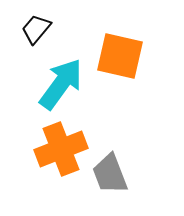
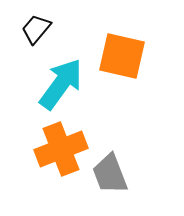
orange square: moved 2 px right
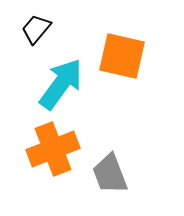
orange cross: moved 8 px left
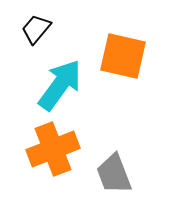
orange square: moved 1 px right
cyan arrow: moved 1 px left, 1 px down
gray trapezoid: moved 4 px right
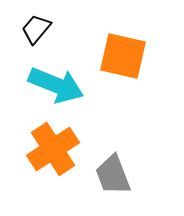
cyan arrow: moved 4 px left; rotated 76 degrees clockwise
orange cross: rotated 12 degrees counterclockwise
gray trapezoid: moved 1 px left, 1 px down
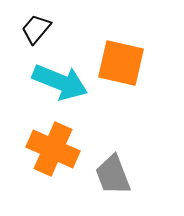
orange square: moved 2 px left, 7 px down
cyan arrow: moved 4 px right, 3 px up
orange cross: rotated 33 degrees counterclockwise
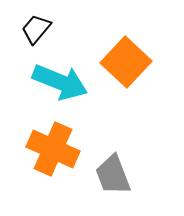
orange square: moved 5 px right, 1 px up; rotated 30 degrees clockwise
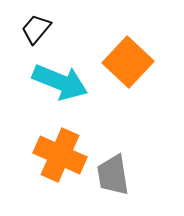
orange square: moved 2 px right
orange cross: moved 7 px right, 6 px down
gray trapezoid: rotated 12 degrees clockwise
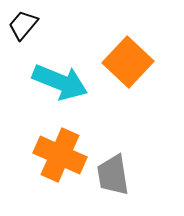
black trapezoid: moved 13 px left, 4 px up
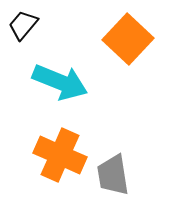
orange square: moved 23 px up
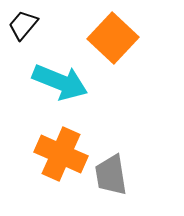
orange square: moved 15 px left, 1 px up
orange cross: moved 1 px right, 1 px up
gray trapezoid: moved 2 px left
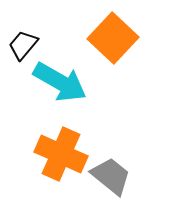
black trapezoid: moved 20 px down
cyan arrow: rotated 8 degrees clockwise
gray trapezoid: moved 1 px down; rotated 138 degrees clockwise
